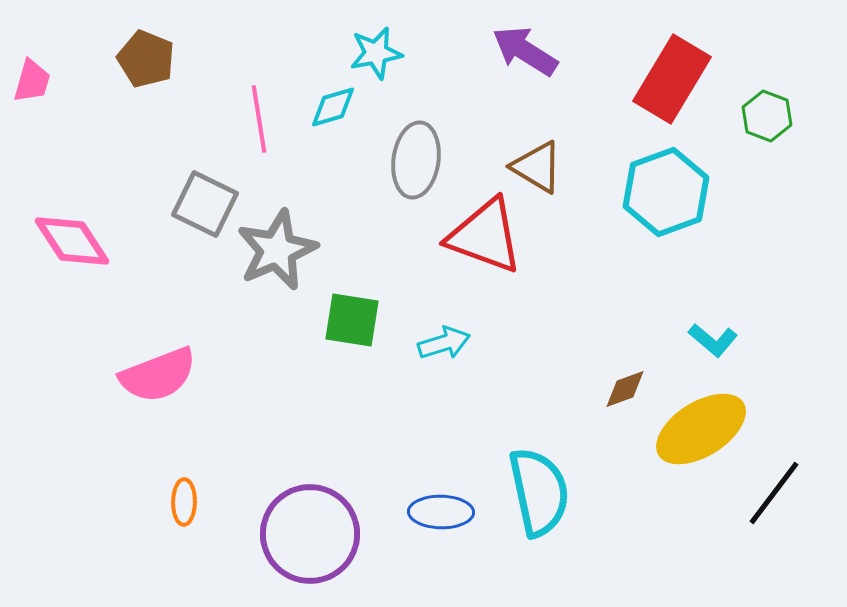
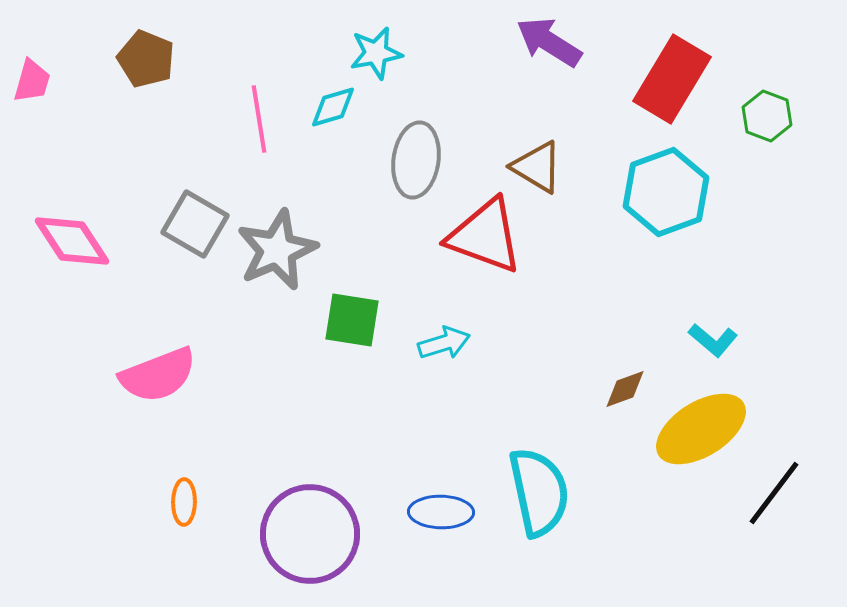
purple arrow: moved 24 px right, 9 px up
gray square: moved 10 px left, 20 px down; rotated 4 degrees clockwise
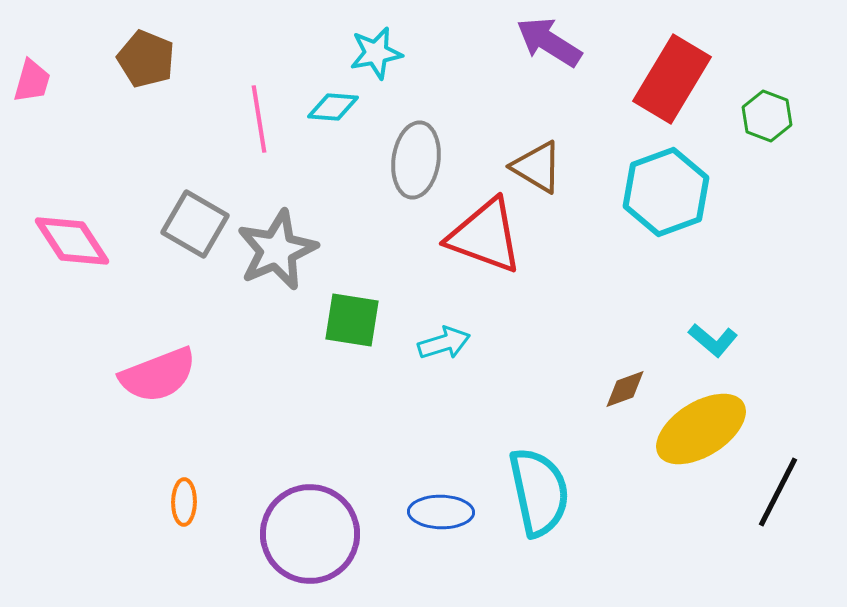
cyan diamond: rotated 21 degrees clockwise
black line: moved 4 px right, 1 px up; rotated 10 degrees counterclockwise
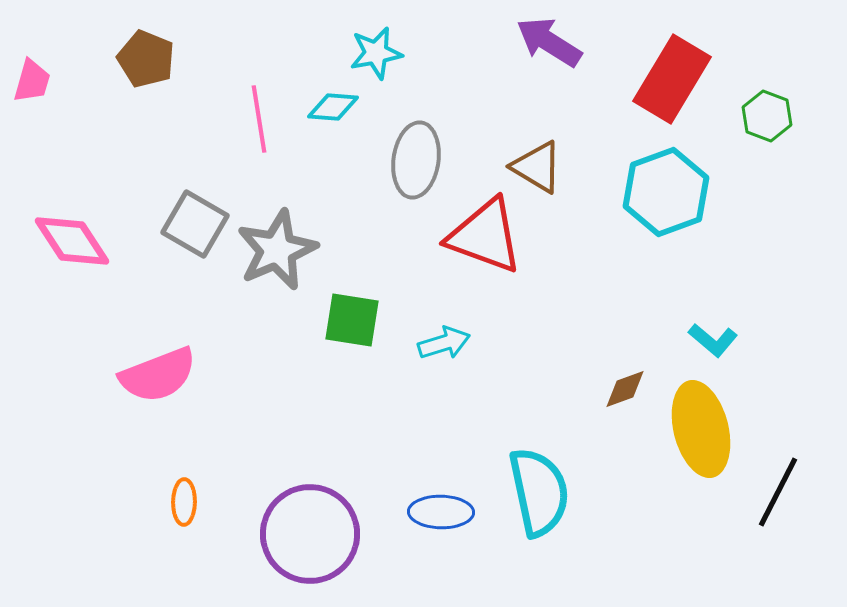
yellow ellipse: rotated 72 degrees counterclockwise
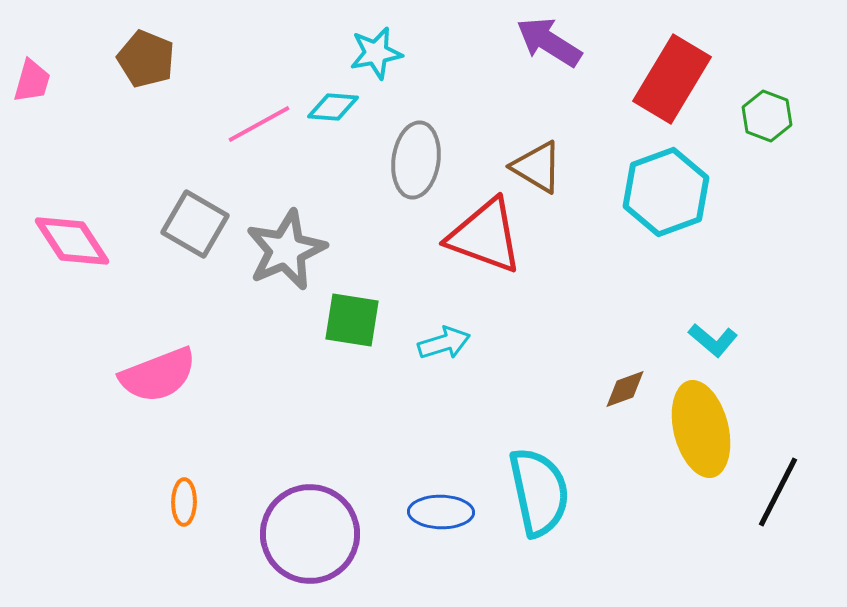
pink line: moved 5 px down; rotated 70 degrees clockwise
gray star: moved 9 px right
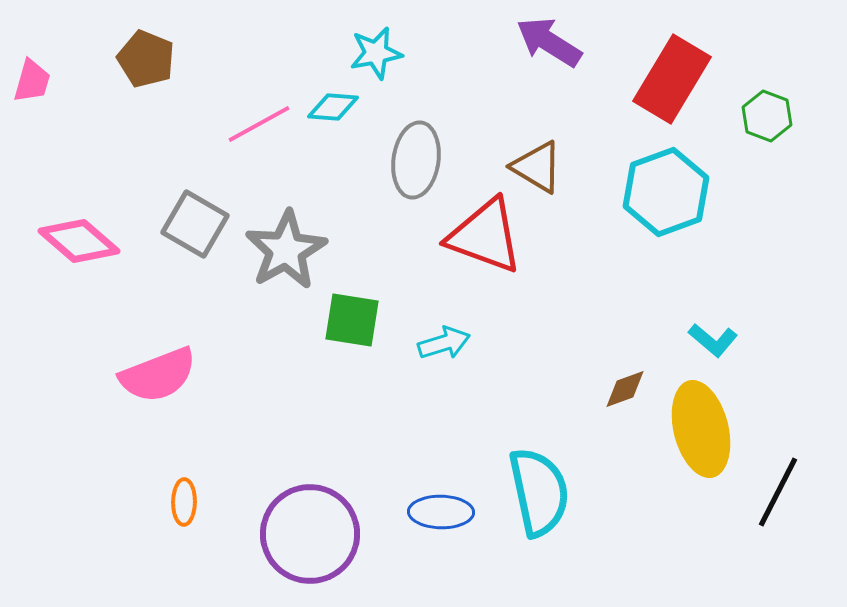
pink diamond: moved 7 px right; rotated 16 degrees counterclockwise
gray star: rotated 6 degrees counterclockwise
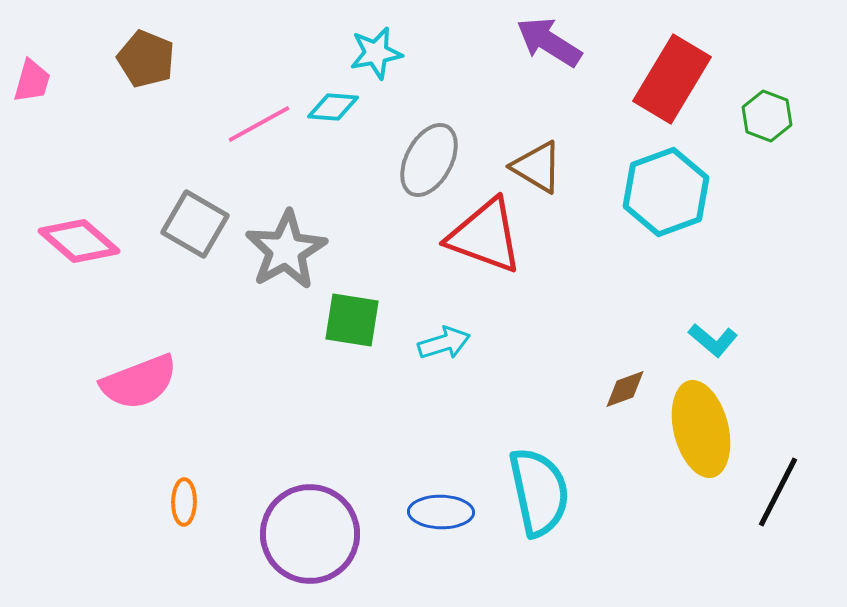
gray ellipse: moved 13 px right; rotated 20 degrees clockwise
pink semicircle: moved 19 px left, 7 px down
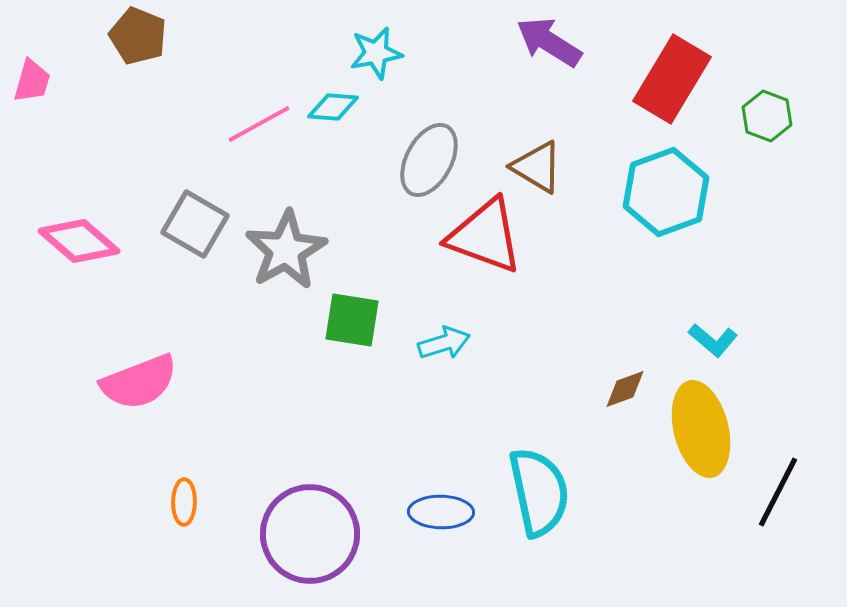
brown pentagon: moved 8 px left, 23 px up
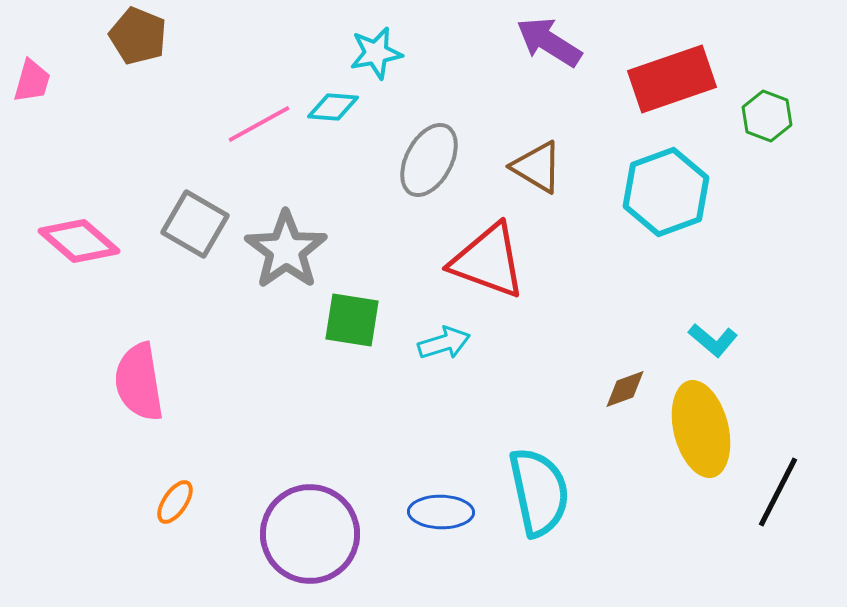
red rectangle: rotated 40 degrees clockwise
red triangle: moved 3 px right, 25 px down
gray star: rotated 6 degrees counterclockwise
pink semicircle: rotated 102 degrees clockwise
orange ellipse: moved 9 px left; rotated 33 degrees clockwise
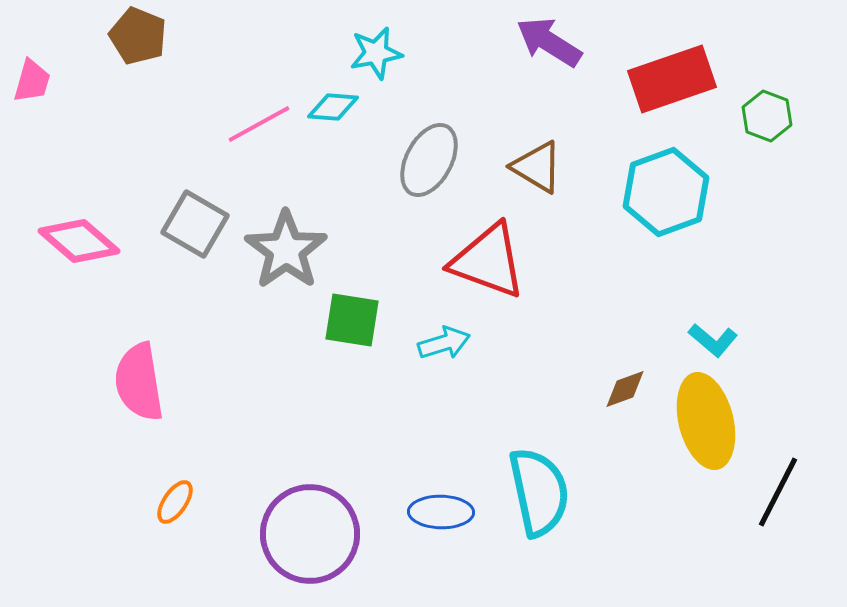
yellow ellipse: moved 5 px right, 8 px up
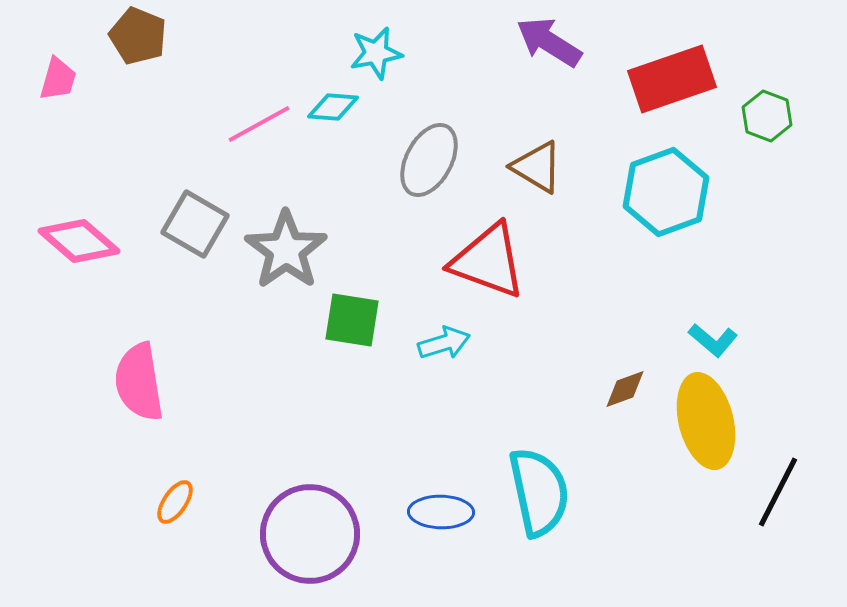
pink trapezoid: moved 26 px right, 2 px up
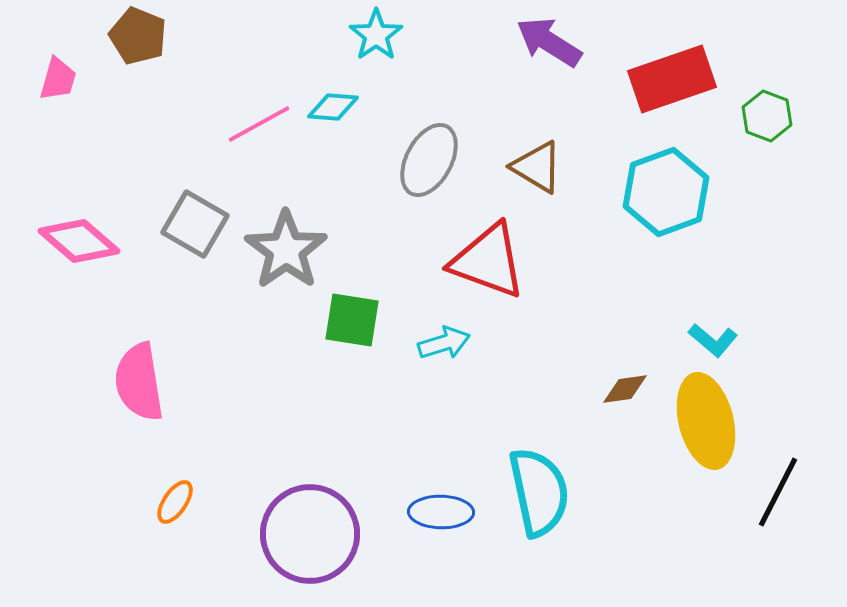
cyan star: moved 18 px up; rotated 24 degrees counterclockwise
brown diamond: rotated 12 degrees clockwise
